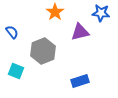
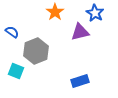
blue star: moved 6 px left; rotated 24 degrees clockwise
blue semicircle: rotated 16 degrees counterclockwise
gray hexagon: moved 7 px left
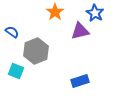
purple triangle: moved 1 px up
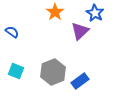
purple triangle: rotated 30 degrees counterclockwise
gray hexagon: moved 17 px right, 21 px down
blue rectangle: rotated 18 degrees counterclockwise
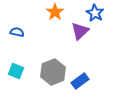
blue semicircle: moved 5 px right; rotated 24 degrees counterclockwise
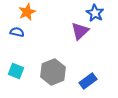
orange star: moved 28 px left; rotated 12 degrees clockwise
blue rectangle: moved 8 px right
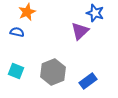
blue star: rotated 12 degrees counterclockwise
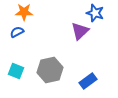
orange star: moved 3 px left; rotated 24 degrees clockwise
blue semicircle: rotated 40 degrees counterclockwise
gray hexagon: moved 3 px left, 2 px up; rotated 10 degrees clockwise
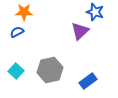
blue star: moved 1 px up
cyan square: rotated 21 degrees clockwise
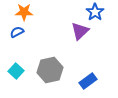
blue star: rotated 18 degrees clockwise
